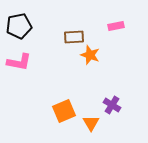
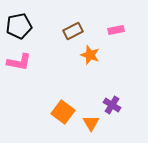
pink rectangle: moved 4 px down
brown rectangle: moved 1 px left, 6 px up; rotated 24 degrees counterclockwise
orange square: moved 1 px left, 1 px down; rotated 30 degrees counterclockwise
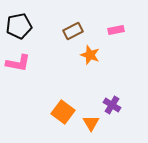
pink L-shape: moved 1 px left, 1 px down
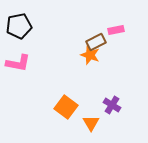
brown rectangle: moved 23 px right, 11 px down
orange square: moved 3 px right, 5 px up
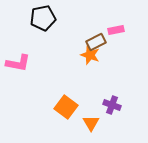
black pentagon: moved 24 px right, 8 px up
purple cross: rotated 12 degrees counterclockwise
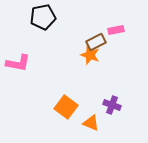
black pentagon: moved 1 px up
orange triangle: rotated 36 degrees counterclockwise
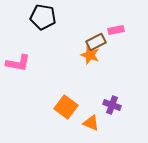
black pentagon: rotated 20 degrees clockwise
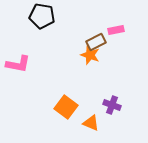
black pentagon: moved 1 px left, 1 px up
pink L-shape: moved 1 px down
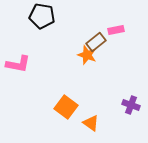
brown rectangle: rotated 12 degrees counterclockwise
orange star: moved 3 px left
purple cross: moved 19 px right
orange triangle: rotated 12 degrees clockwise
